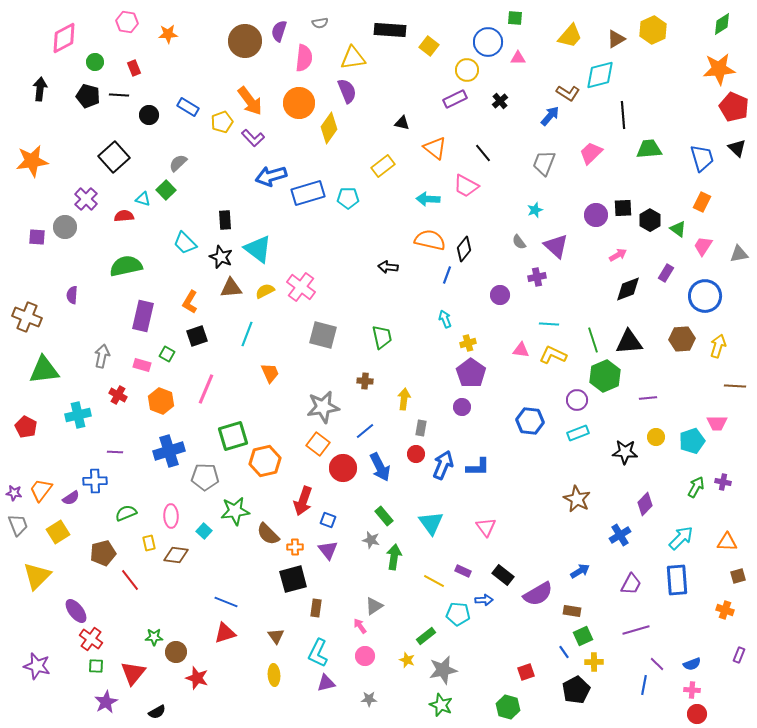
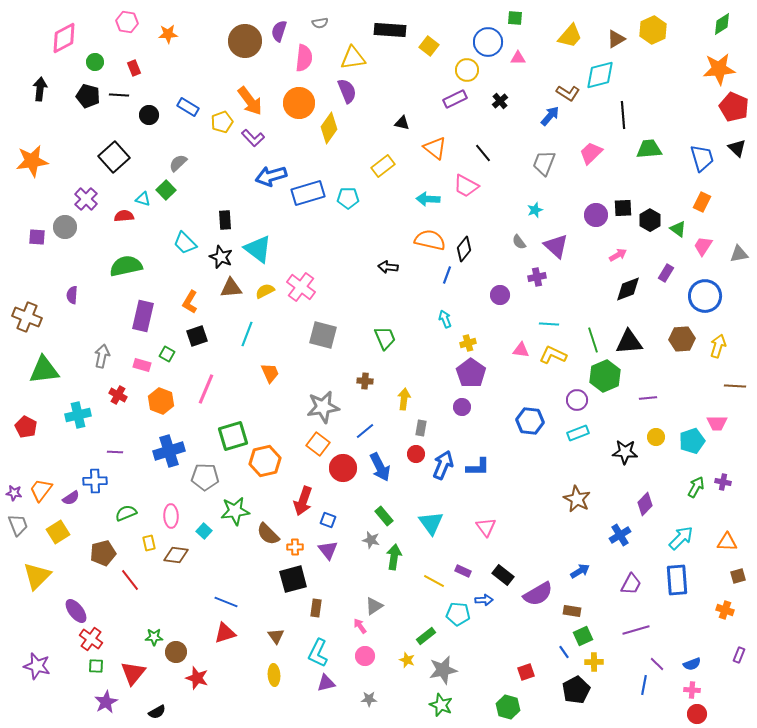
green trapezoid at (382, 337): moved 3 px right, 1 px down; rotated 10 degrees counterclockwise
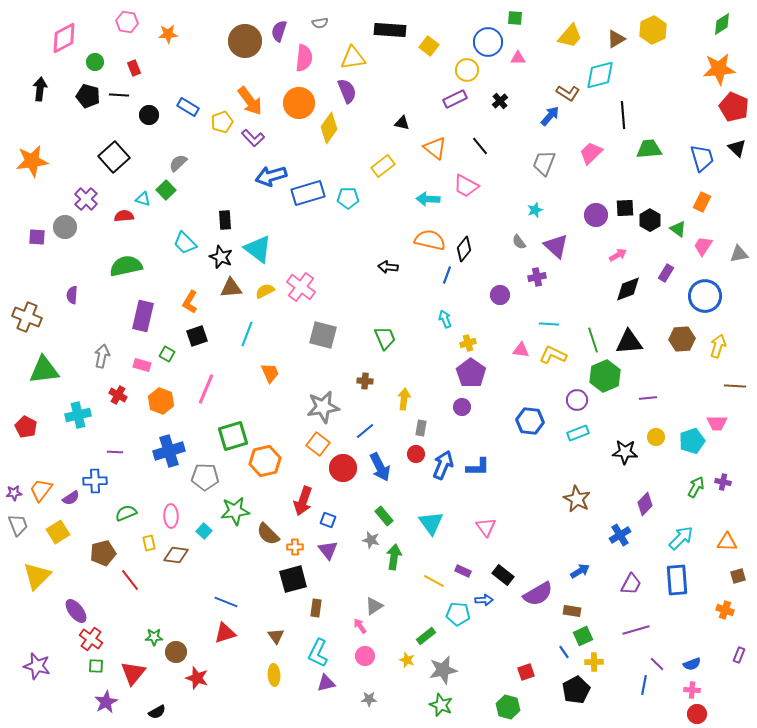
black line at (483, 153): moved 3 px left, 7 px up
black square at (623, 208): moved 2 px right
purple star at (14, 493): rotated 14 degrees counterclockwise
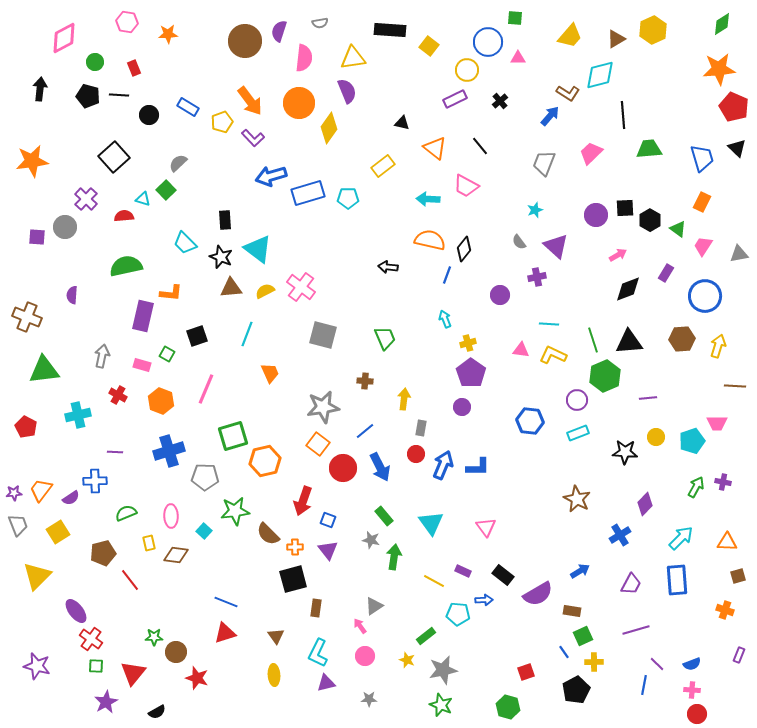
orange L-shape at (190, 302): moved 19 px left, 9 px up; rotated 115 degrees counterclockwise
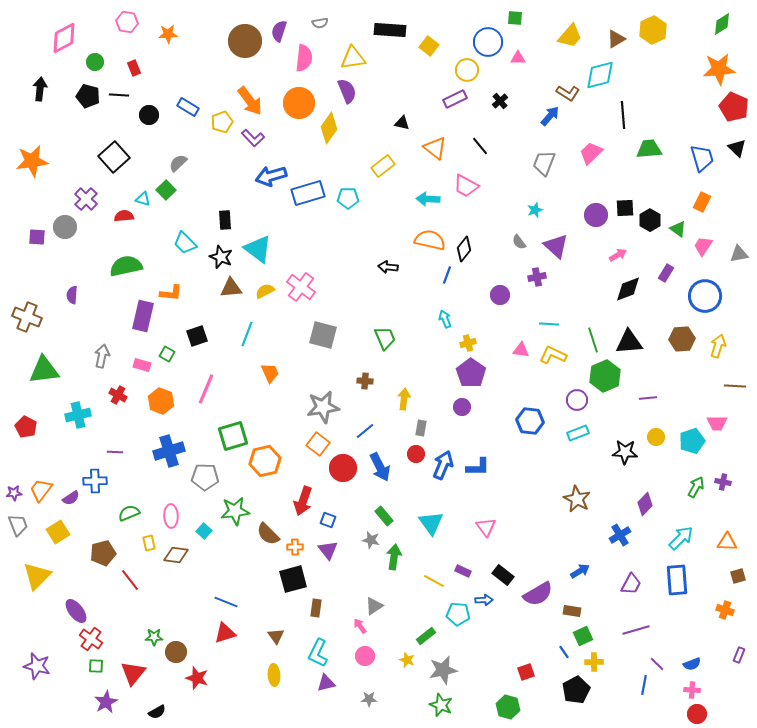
green semicircle at (126, 513): moved 3 px right
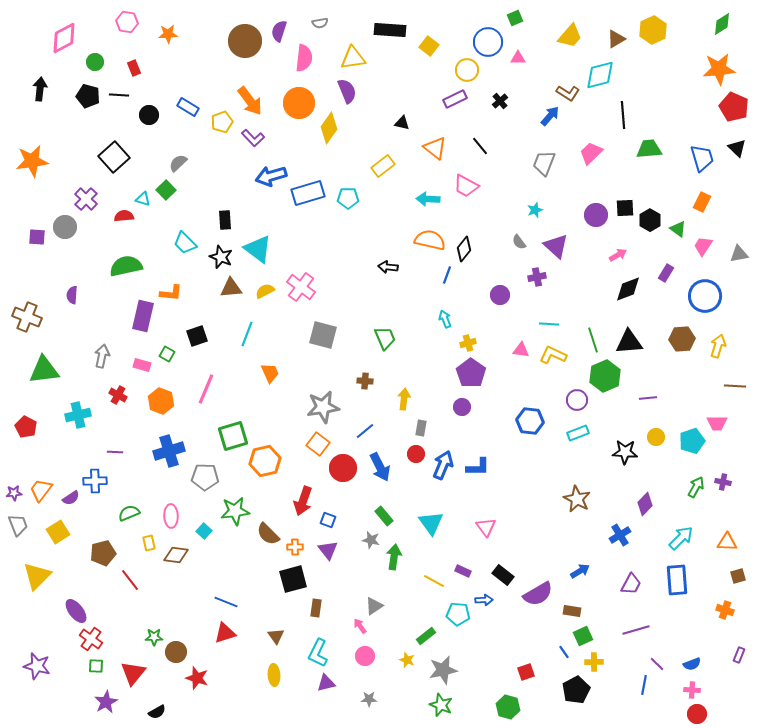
green square at (515, 18): rotated 28 degrees counterclockwise
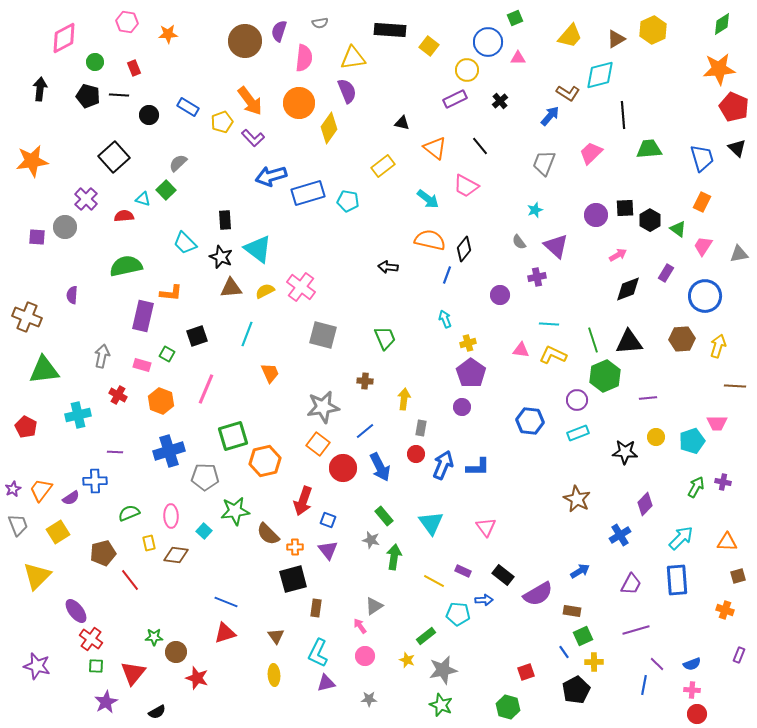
cyan pentagon at (348, 198): moved 3 px down; rotated 10 degrees clockwise
cyan arrow at (428, 199): rotated 145 degrees counterclockwise
purple star at (14, 493): moved 1 px left, 4 px up; rotated 21 degrees counterclockwise
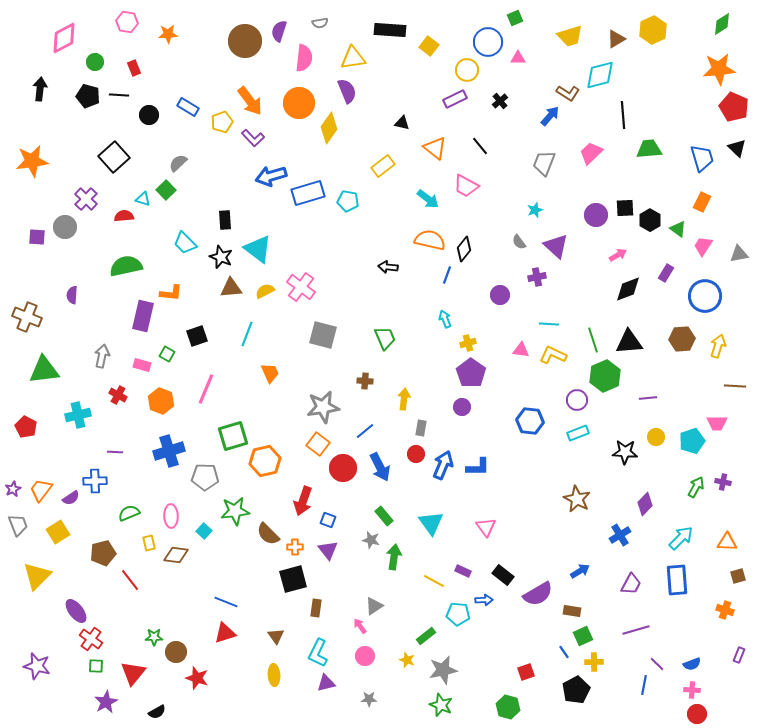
yellow trapezoid at (570, 36): rotated 32 degrees clockwise
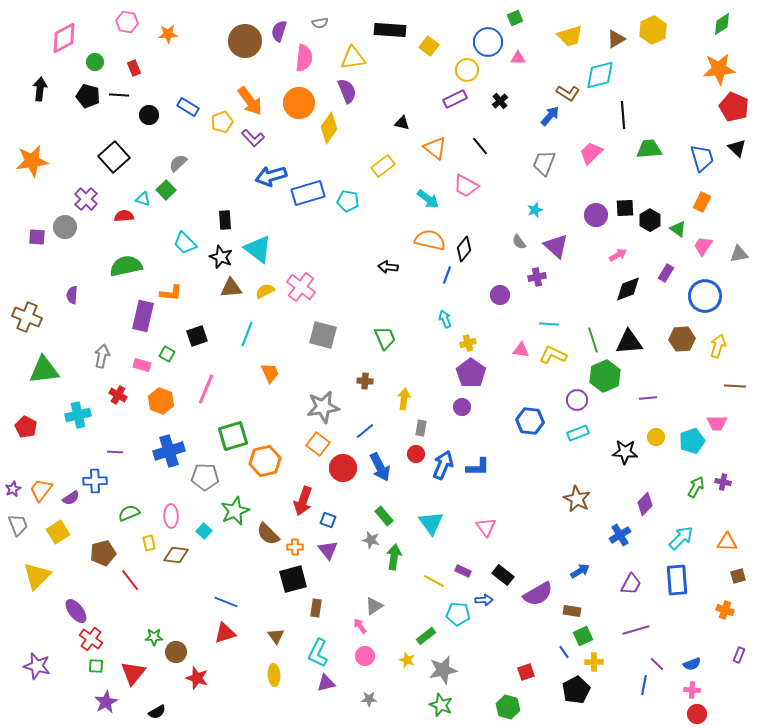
green star at (235, 511): rotated 16 degrees counterclockwise
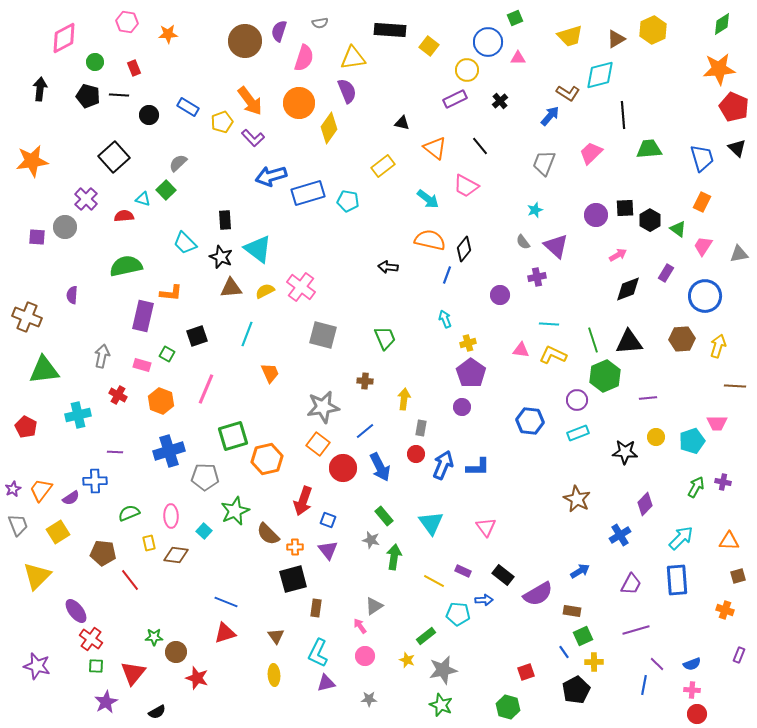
pink semicircle at (304, 58): rotated 12 degrees clockwise
gray semicircle at (519, 242): moved 4 px right
orange hexagon at (265, 461): moved 2 px right, 2 px up
orange triangle at (727, 542): moved 2 px right, 1 px up
brown pentagon at (103, 553): rotated 20 degrees clockwise
